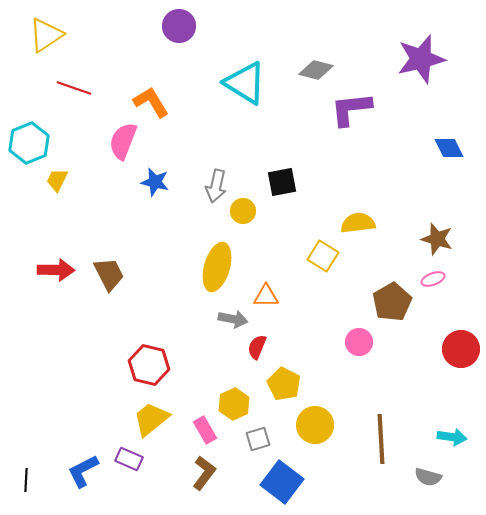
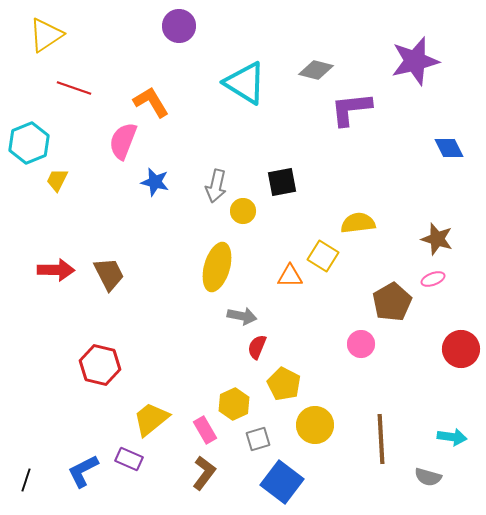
purple star at (421, 59): moved 6 px left, 2 px down
orange triangle at (266, 296): moved 24 px right, 20 px up
gray arrow at (233, 319): moved 9 px right, 3 px up
pink circle at (359, 342): moved 2 px right, 2 px down
red hexagon at (149, 365): moved 49 px left
black line at (26, 480): rotated 15 degrees clockwise
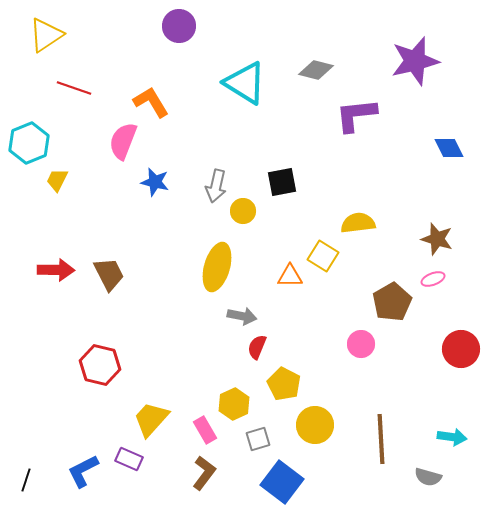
purple L-shape at (351, 109): moved 5 px right, 6 px down
yellow trapezoid at (151, 419): rotated 9 degrees counterclockwise
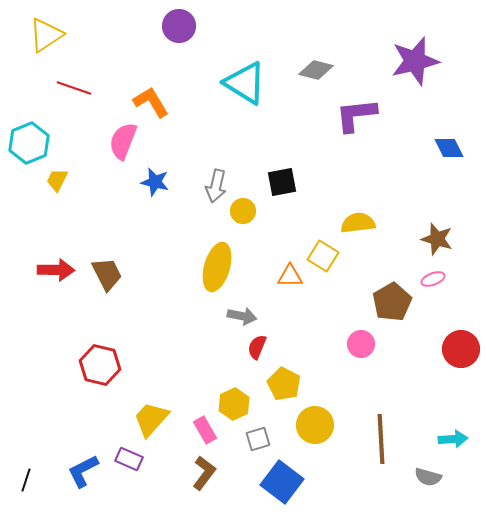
brown trapezoid at (109, 274): moved 2 px left
cyan arrow at (452, 437): moved 1 px right, 2 px down; rotated 12 degrees counterclockwise
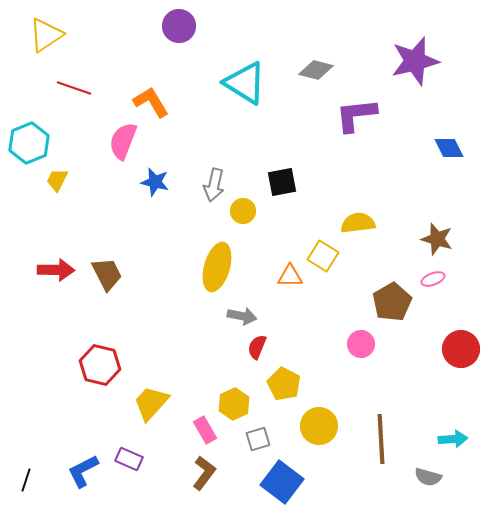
gray arrow at (216, 186): moved 2 px left, 1 px up
yellow trapezoid at (151, 419): moved 16 px up
yellow circle at (315, 425): moved 4 px right, 1 px down
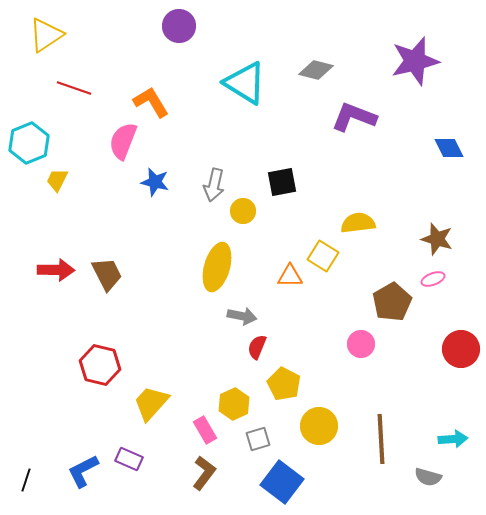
purple L-shape at (356, 115): moved 2 px left, 2 px down; rotated 27 degrees clockwise
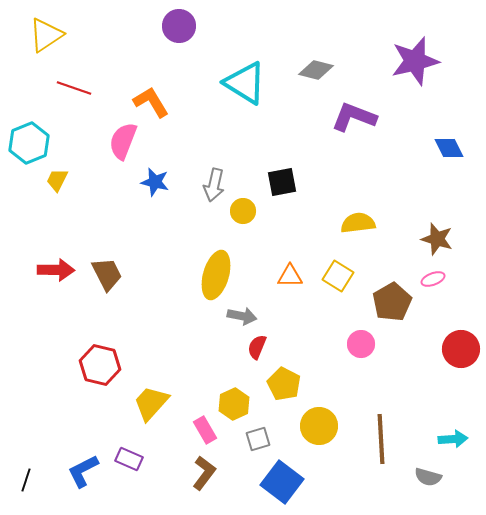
yellow square at (323, 256): moved 15 px right, 20 px down
yellow ellipse at (217, 267): moved 1 px left, 8 px down
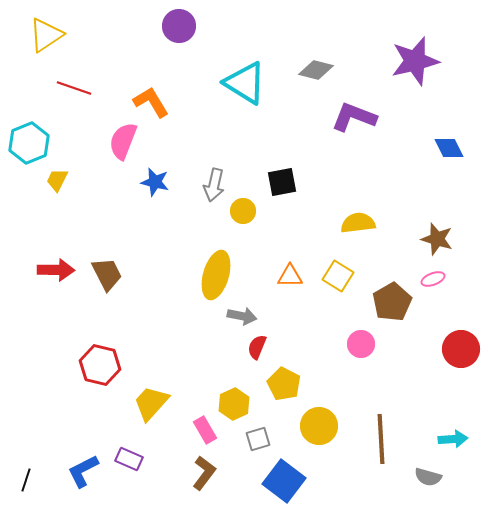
blue square at (282, 482): moved 2 px right, 1 px up
